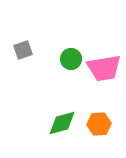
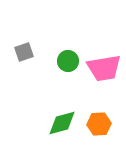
gray square: moved 1 px right, 2 px down
green circle: moved 3 px left, 2 px down
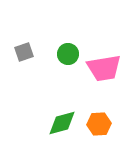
green circle: moved 7 px up
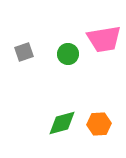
pink trapezoid: moved 29 px up
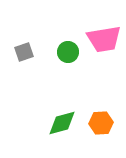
green circle: moved 2 px up
orange hexagon: moved 2 px right, 1 px up
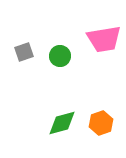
green circle: moved 8 px left, 4 px down
orange hexagon: rotated 15 degrees counterclockwise
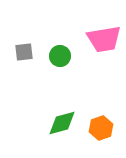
gray square: rotated 12 degrees clockwise
orange hexagon: moved 5 px down
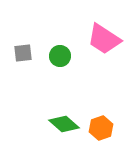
pink trapezoid: rotated 42 degrees clockwise
gray square: moved 1 px left, 1 px down
green diamond: moved 2 px right, 1 px down; rotated 56 degrees clockwise
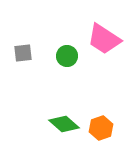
green circle: moved 7 px right
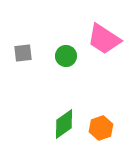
green circle: moved 1 px left
green diamond: rotated 76 degrees counterclockwise
